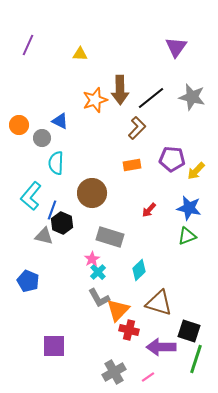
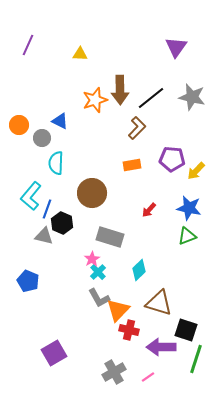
blue line: moved 5 px left, 1 px up
black square: moved 3 px left, 1 px up
purple square: moved 7 px down; rotated 30 degrees counterclockwise
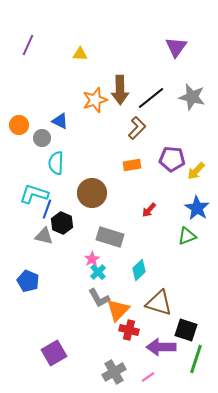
cyan L-shape: moved 3 px right, 2 px up; rotated 68 degrees clockwise
blue star: moved 8 px right; rotated 20 degrees clockwise
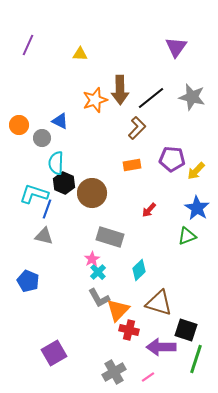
black hexagon: moved 2 px right, 40 px up
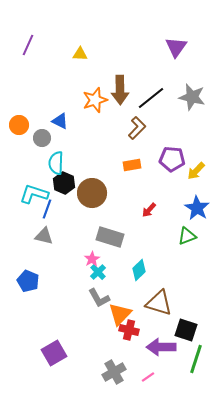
orange triangle: moved 2 px right, 4 px down
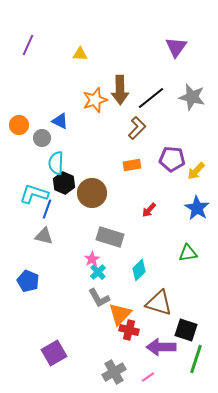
green triangle: moved 1 px right, 17 px down; rotated 12 degrees clockwise
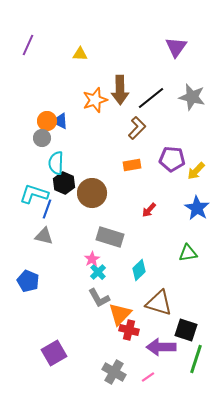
orange circle: moved 28 px right, 4 px up
gray cross: rotated 30 degrees counterclockwise
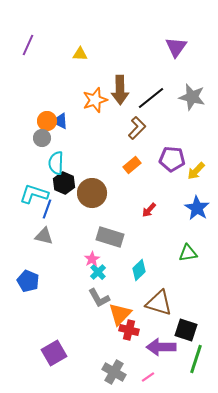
orange rectangle: rotated 30 degrees counterclockwise
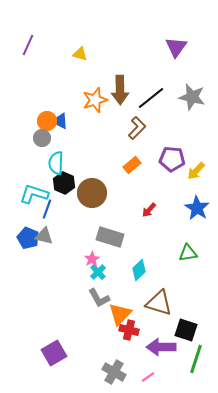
yellow triangle: rotated 14 degrees clockwise
blue pentagon: moved 43 px up
